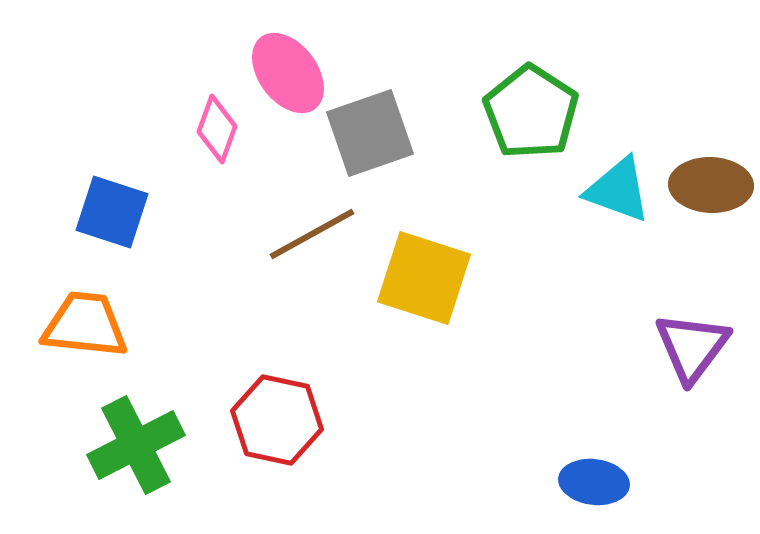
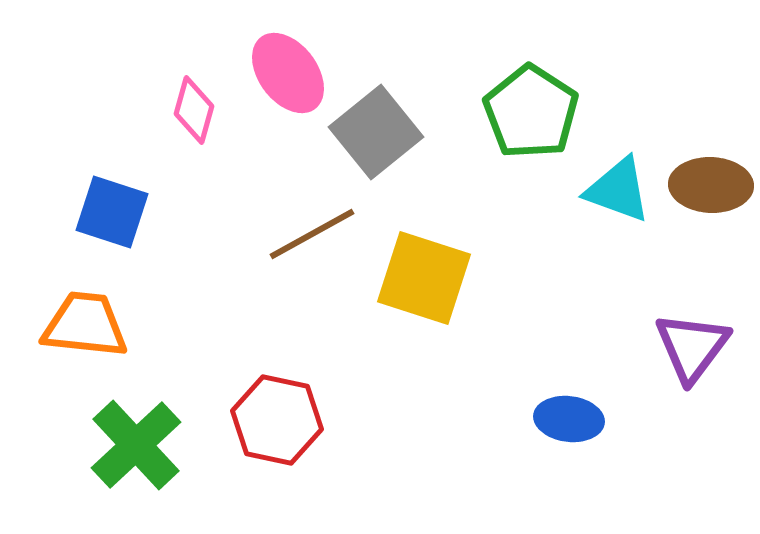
pink diamond: moved 23 px left, 19 px up; rotated 4 degrees counterclockwise
gray square: moved 6 px right, 1 px up; rotated 20 degrees counterclockwise
green cross: rotated 16 degrees counterclockwise
blue ellipse: moved 25 px left, 63 px up
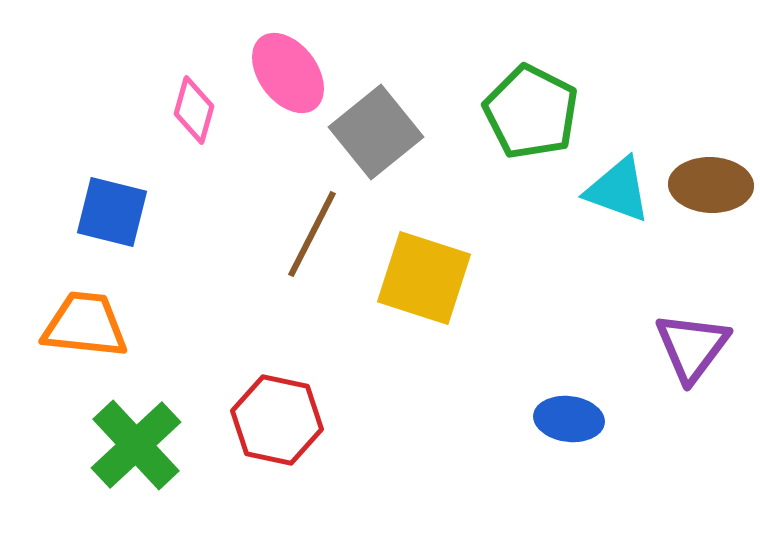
green pentagon: rotated 6 degrees counterclockwise
blue square: rotated 4 degrees counterclockwise
brown line: rotated 34 degrees counterclockwise
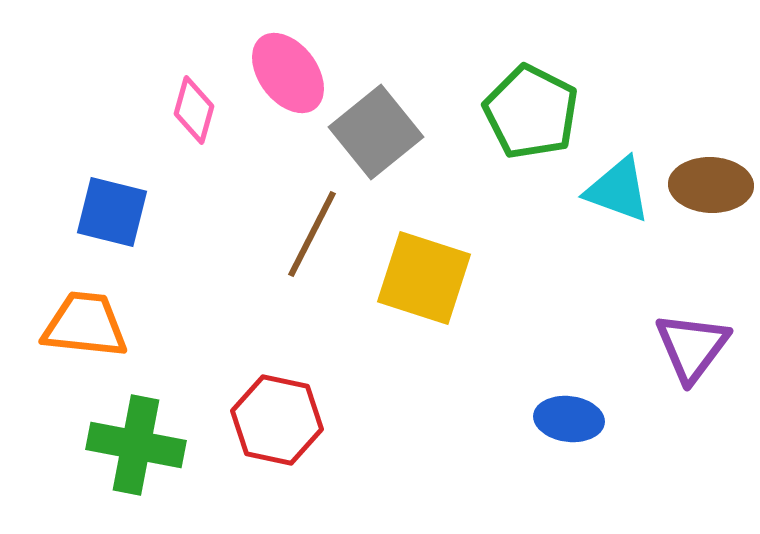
green cross: rotated 36 degrees counterclockwise
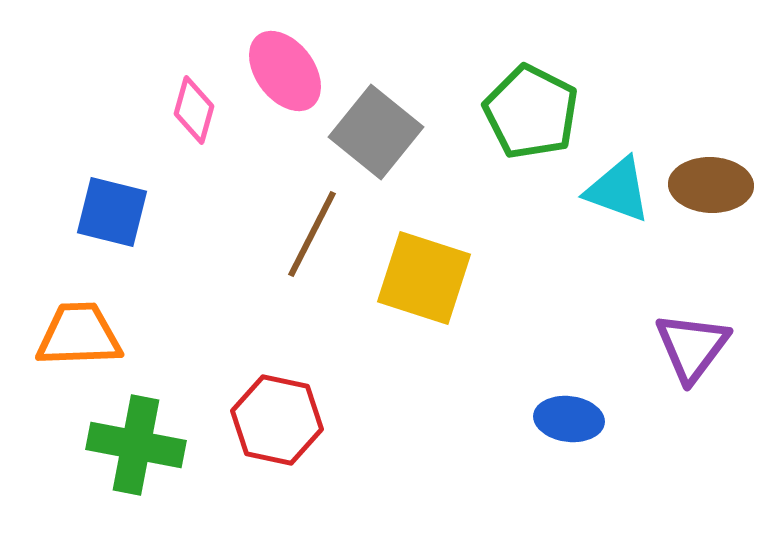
pink ellipse: moved 3 px left, 2 px up
gray square: rotated 12 degrees counterclockwise
orange trapezoid: moved 6 px left, 10 px down; rotated 8 degrees counterclockwise
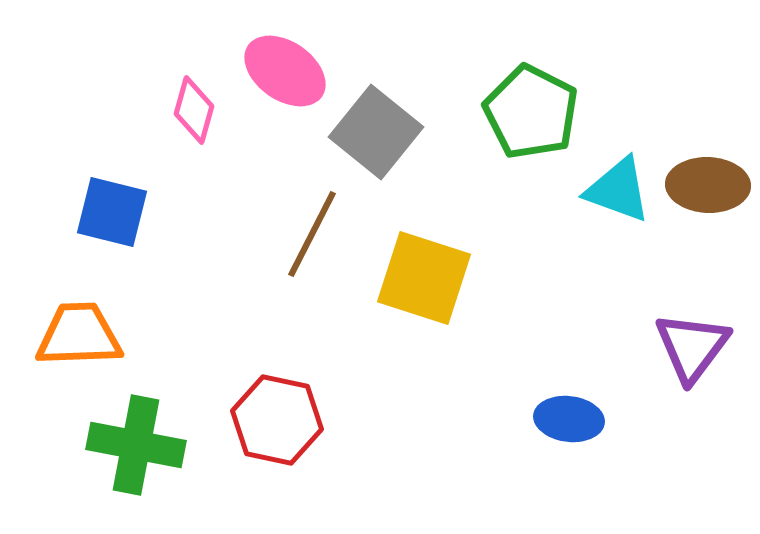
pink ellipse: rotated 18 degrees counterclockwise
brown ellipse: moved 3 px left
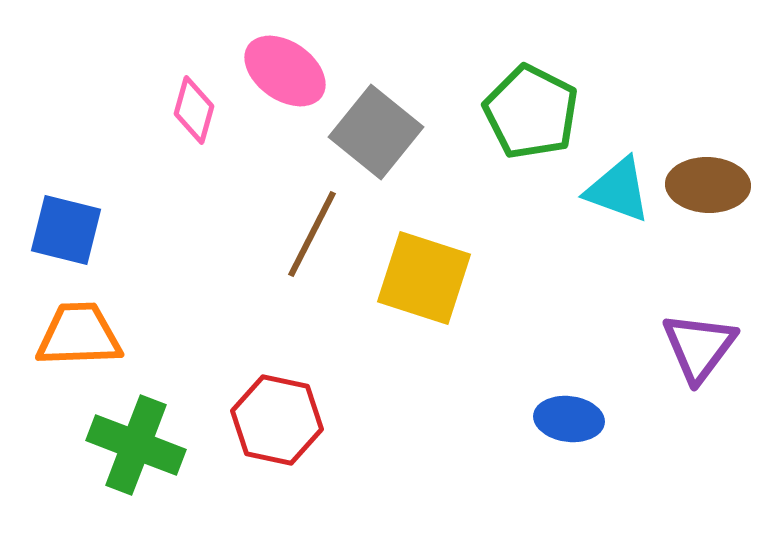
blue square: moved 46 px left, 18 px down
purple triangle: moved 7 px right
green cross: rotated 10 degrees clockwise
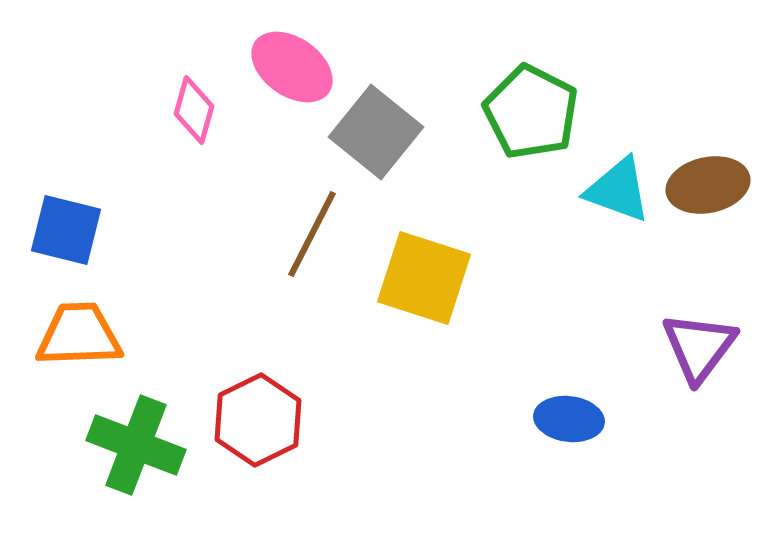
pink ellipse: moved 7 px right, 4 px up
brown ellipse: rotated 14 degrees counterclockwise
red hexagon: moved 19 px left; rotated 22 degrees clockwise
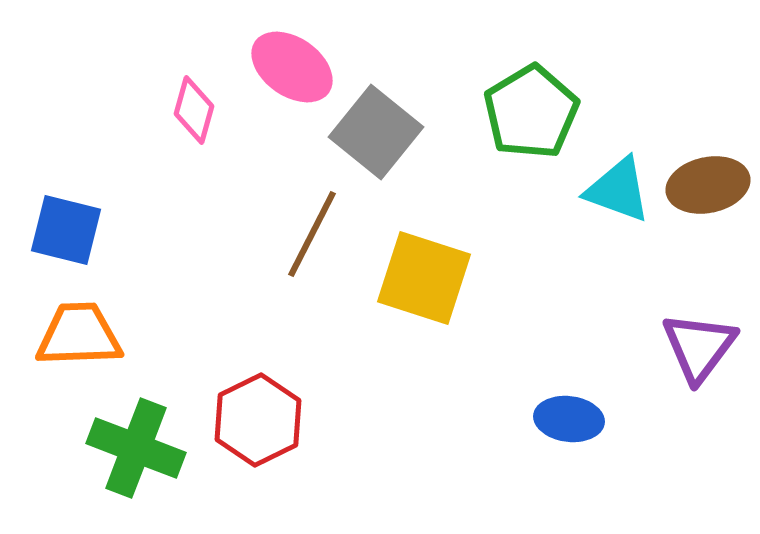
green pentagon: rotated 14 degrees clockwise
green cross: moved 3 px down
